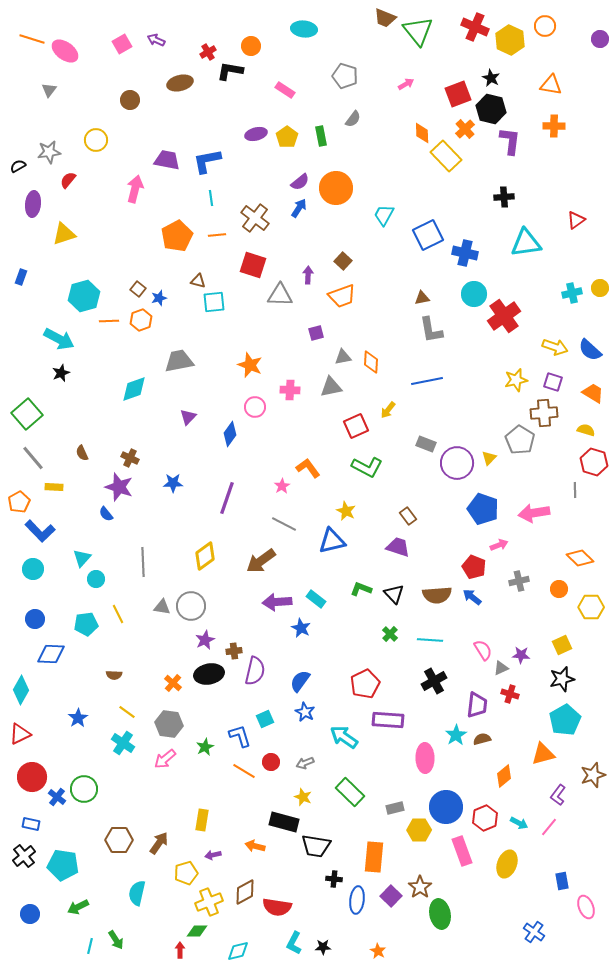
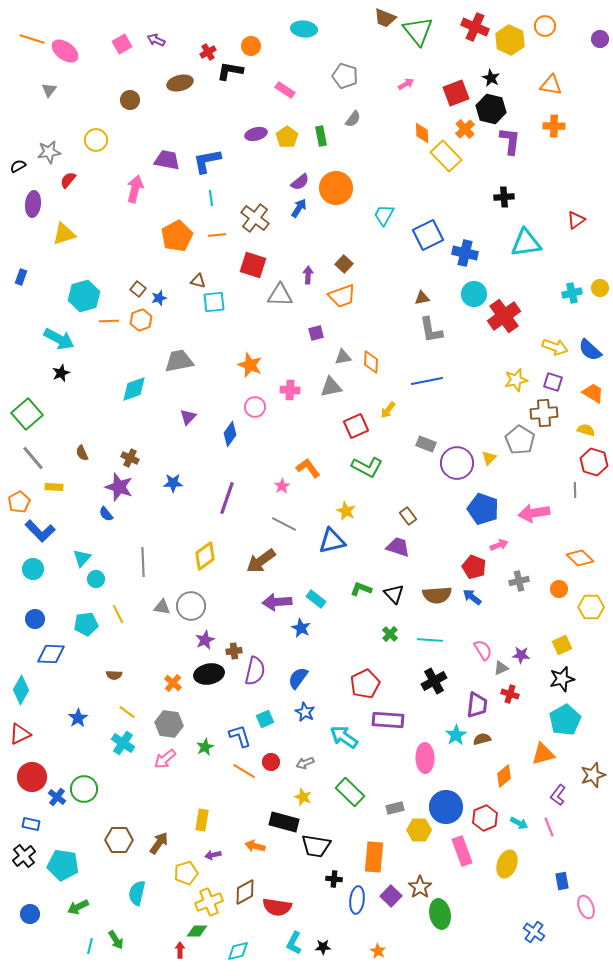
red square at (458, 94): moved 2 px left, 1 px up
brown square at (343, 261): moved 1 px right, 3 px down
blue semicircle at (300, 681): moved 2 px left, 3 px up
pink line at (549, 827): rotated 60 degrees counterclockwise
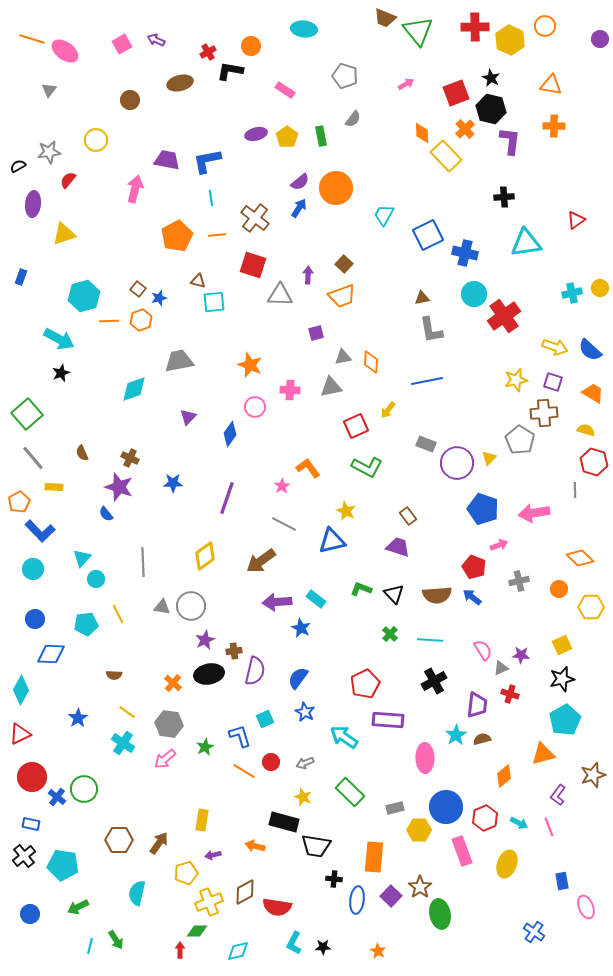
red cross at (475, 27): rotated 24 degrees counterclockwise
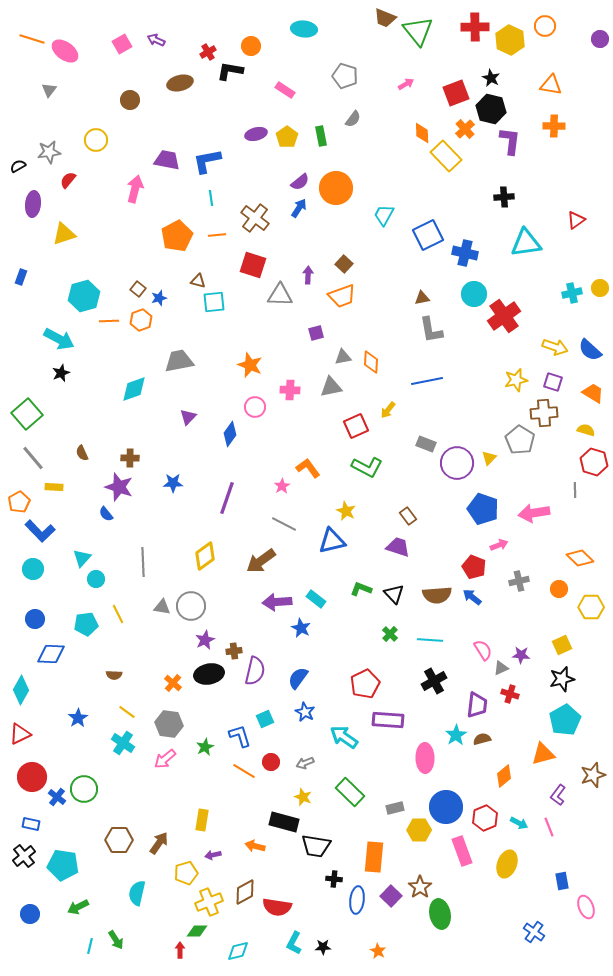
brown cross at (130, 458): rotated 24 degrees counterclockwise
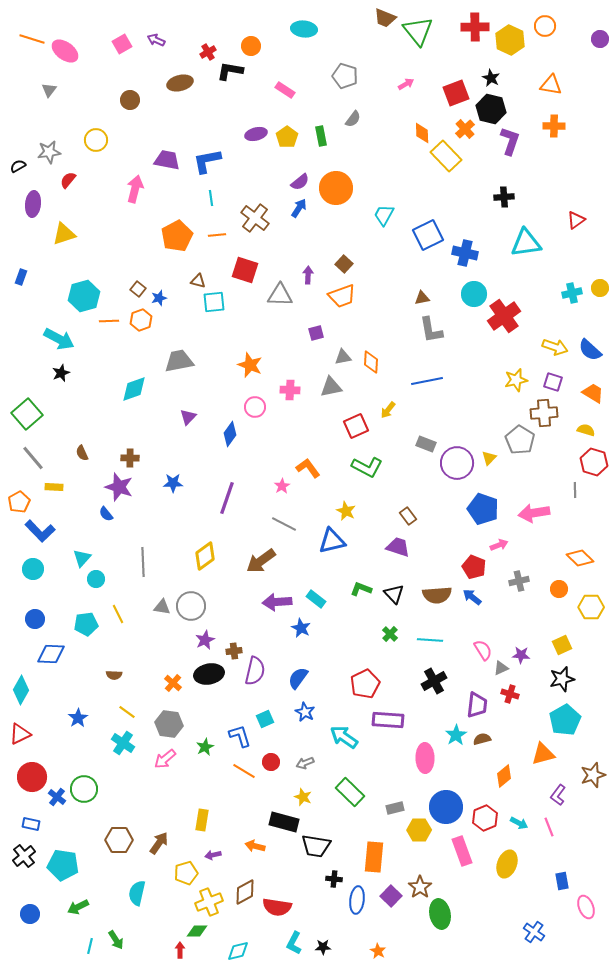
purple L-shape at (510, 141): rotated 12 degrees clockwise
red square at (253, 265): moved 8 px left, 5 px down
